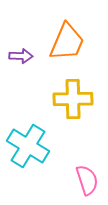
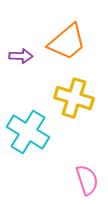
orange trapezoid: rotated 27 degrees clockwise
yellow cross: moved 1 px right, 1 px up; rotated 18 degrees clockwise
cyan cross: moved 14 px up
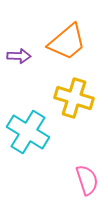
purple arrow: moved 2 px left
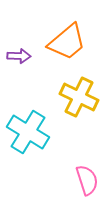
yellow cross: moved 5 px right, 1 px up; rotated 9 degrees clockwise
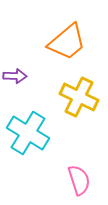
purple arrow: moved 4 px left, 20 px down
cyan cross: moved 1 px down
pink semicircle: moved 8 px left
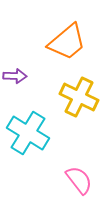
pink semicircle: rotated 20 degrees counterclockwise
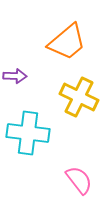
cyan cross: rotated 24 degrees counterclockwise
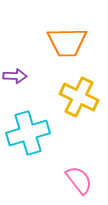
orange trapezoid: rotated 39 degrees clockwise
cyan cross: rotated 24 degrees counterclockwise
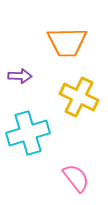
purple arrow: moved 5 px right
pink semicircle: moved 3 px left, 2 px up
